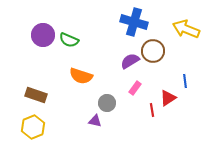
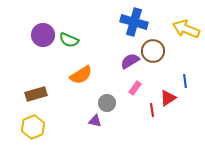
orange semicircle: moved 1 px up; rotated 50 degrees counterclockwise
brown rectangle: moved 1 px up; rotated 35 degrees counterclockwise
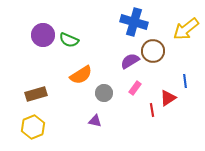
yellow arrow: rotated 60 degrees counterclockwise
gray circle: moved 3 px left, 10 px up
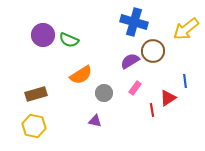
yellow hexagon: moved 1 px right, 1 px up; rotated 25 degrees counterclockwise
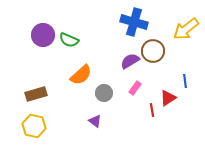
orange semicircle: rotated 10 degrees counterclockwise
purple triangle: rotated 24 degrees clockwise
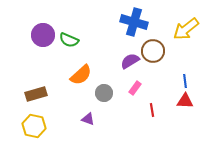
red triangle: moved 17 px right, 3 px down; rotated 36 degrees clockwise
purple triangle: moved 7 px left, 2 px up; rotated 16 degrees counterclockwise
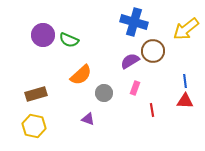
pink rectangle: rotated 16 degrees counterclockwise
